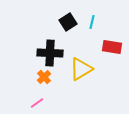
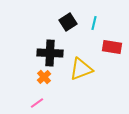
cyan line: moved 2 px right, 1 px down
yellow triangle: rotated 10 degrees clockwise
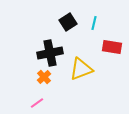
black cross: rotated 15 degrees counterclockwise
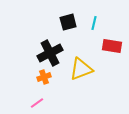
black square: rotated 18 degrees clockwise
red rectangle: moved 1 px up
black cross: rotated 15 degrees counterclockwise
orange cross: rotated 24 degrees clockwise
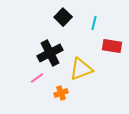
black square: moved 5 px left, 5 px up; rotated 30 degrees counterclockwise
orange cross: moved 17 px right, 16 px down
pink line: moved 25 px up
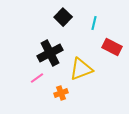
red rectangle: moved 1 px down; rotated 18 degrees clockwise
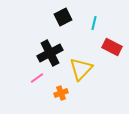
black square: rotated 18 degrees clockwise
yellow triangle: rotated 25 degrees counterclockwise
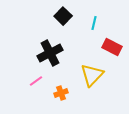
black square: moved 1 px up; rotated 18 degrees counterclockwise
yellow triangle: moved 11 px right, 6 px down
pink line: moved 1 px left, 3 px down
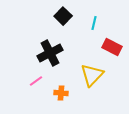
orange cross: rotated 24 degrees clockwise
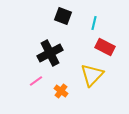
black square: rotated 24 degrees counterclockwise
red rectangle: moved 7 px left
orange cross: moved 2 px up; rotated 32 degrees clockwise
